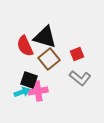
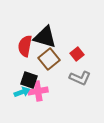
red semicircle: rotated 35 degrees clockwise
red square: rotated 16 degrees counterclockwise
gray L-shape: rotated 15 degrees counterclockwise
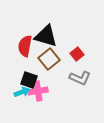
black triangle: moved 1 px right, 1 px up
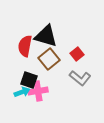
gray L-shape: rotated 15 degrees clockwise
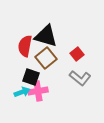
brown square: moved 3 px left, 1 px up
black square: moved 2 px right, 3 px up
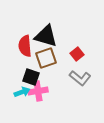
red semicircle: rotated 15 degrees counterclockwise
brown square: rotated 20 degrees clockwise
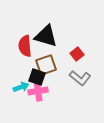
brown square: moved 7 px down
black square: moved 6 px right
cyan arrow: moved 1 px left, 5 px up
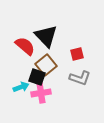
black triangle: rotated 30 degrees clockwise
red semicircle: rotated 135 degrees clockwise
red square: rotated 24 degrees clockwise
brown square: rotated 20 degrees counterclockwise
gray L-shape: rotated 20 degrees counterclockwise
pink cross: moved 3 px right, 2 px down
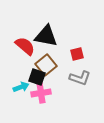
black triangle: rotated 35 degrees counterclockwise
